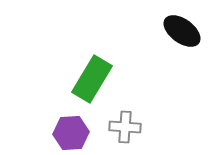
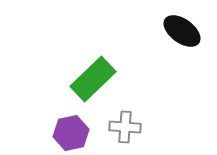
green rectangle: moved 1 px right; rotated 15 degrees clockwise
purple hexagon: rotated 8 degrees counterclockwise
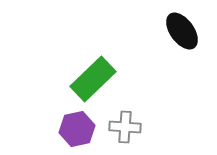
black ellipse: rotated 18 degrees clockwise
purple hexagon: moved 6 px right, 4 px up
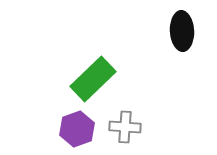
black ellipse: rotated 33 degrees clockwise
purple hexagon: rotated 8 degrees counterclockwise
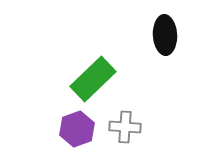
black ellipse: moved 17 px left, 4 px down
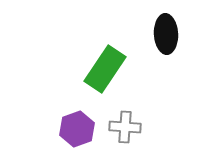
black ellipse: moved 1 px right, 1 px up
green rectangle: moved 12 px right, 10 px up; rotated 12 degrees counterclockwise
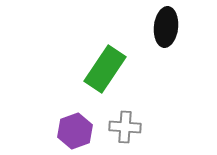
black ellipse: moved 7 px up; rotated 9 degrees clockwise
purple hexagon: moved 2 px left, 2 px down
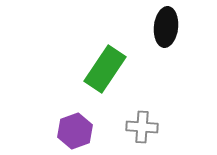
gray cross: moved 17 px right
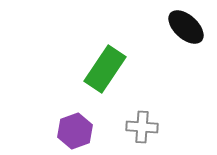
black ellipse: moved 20 px right; rotated 54 degrees counterclockwise
